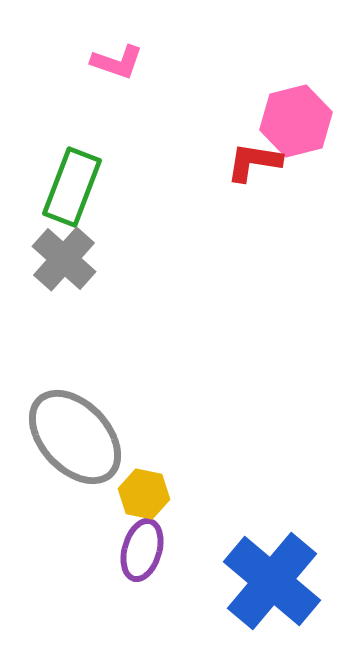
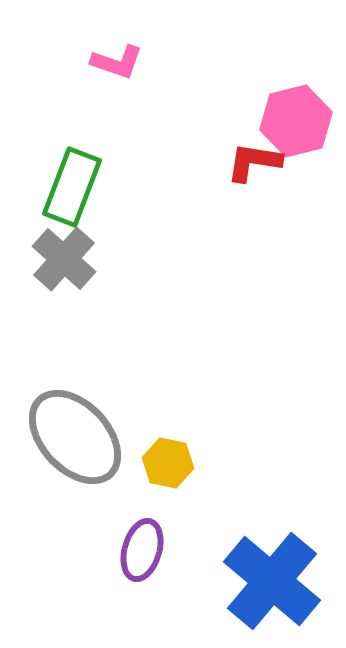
yellow hexagon: moved 24 px right, 31 px up
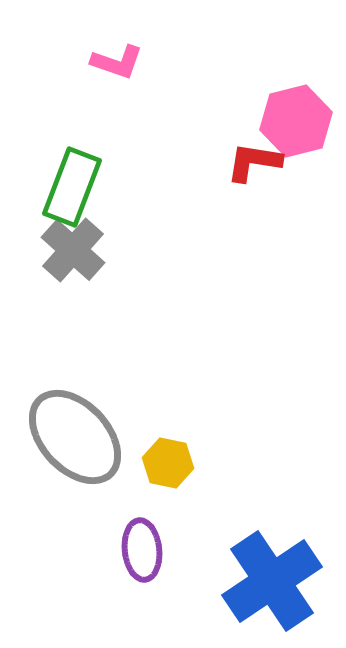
gray cross: moved 9 px right, 9 px up
purple ellipse: rotated 22 degrees counterclockwise
blue cross: rotated 16 degrees clockwise
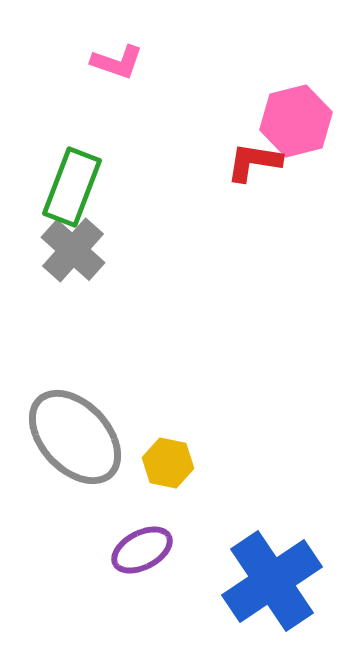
purple ellipse: rotated 68 degrees clockwise
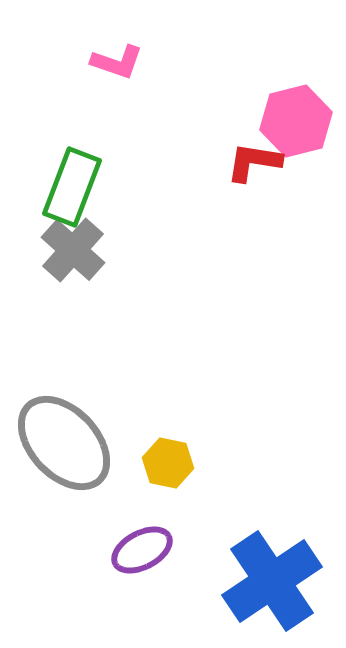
gray ellipse: moved 11 px left, 6 px down
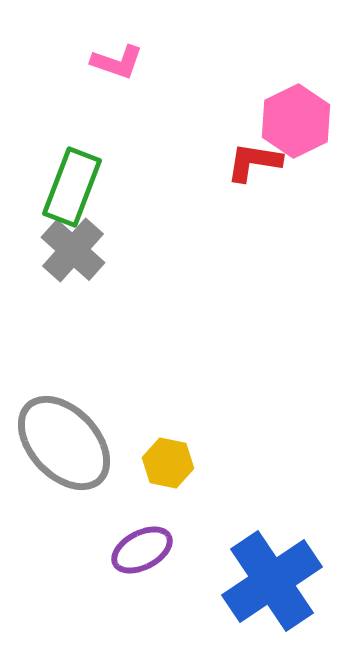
pink hexagon: rotated 12 degrees counterclockwise
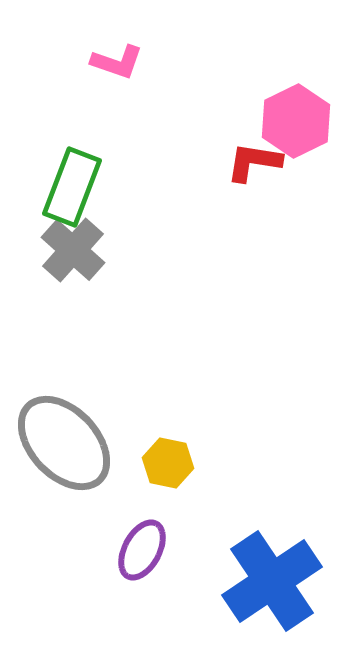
purple ellipse: rotated 34 degrees counterclockwise
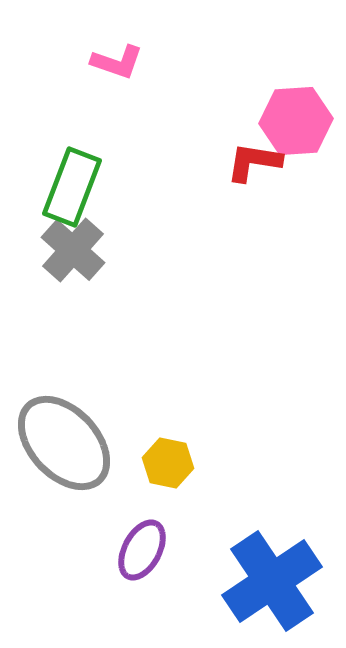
pink hexagon: rotated 22 degrees clockwise
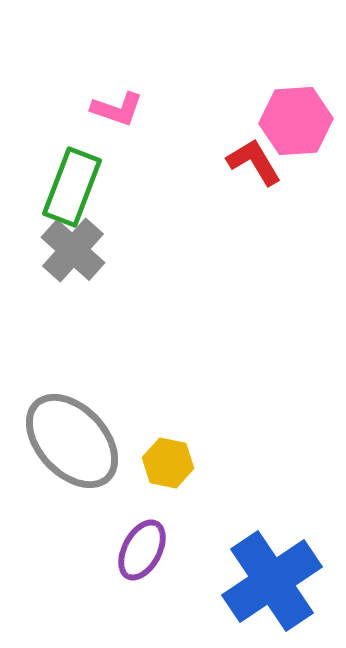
pink L-shape: moved 47 px down
red L-shape: rotated 50 degrees clockwise
gray ellipse: moved 8 px right, 2 px up
